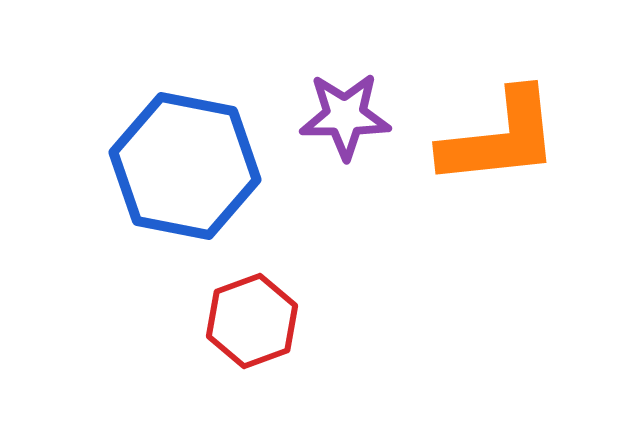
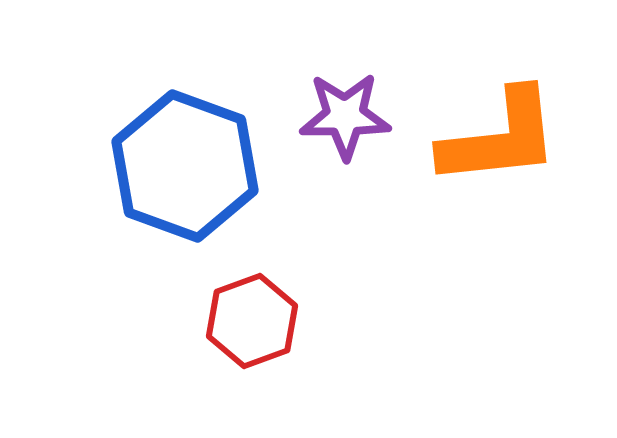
blue hexagon: rotated 9 degrees clockwise
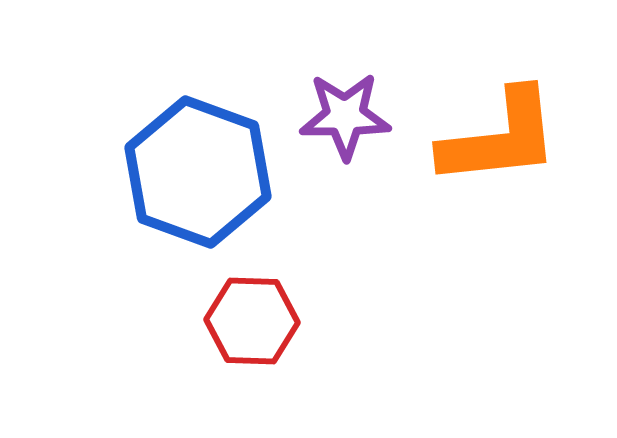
blue hexagon: moved 13 px right, 6 px down
red hexagon: rotated 22 degrees clockwise
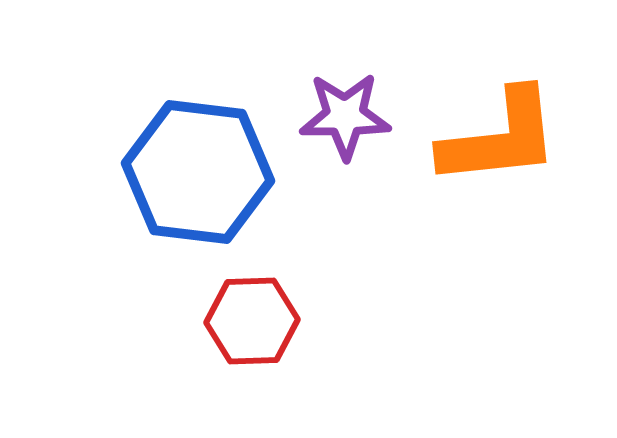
blue hexagon: rotated 13 degrees counterclockwise
red hexagon: rotated 4 degrees counterclockwise
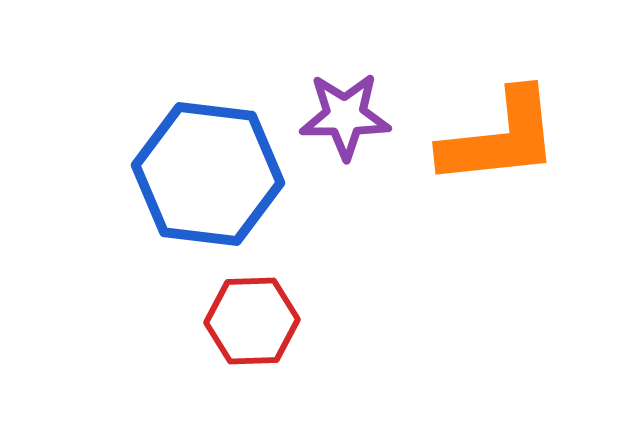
blue hexagon: moved 10 px right, 2 px down
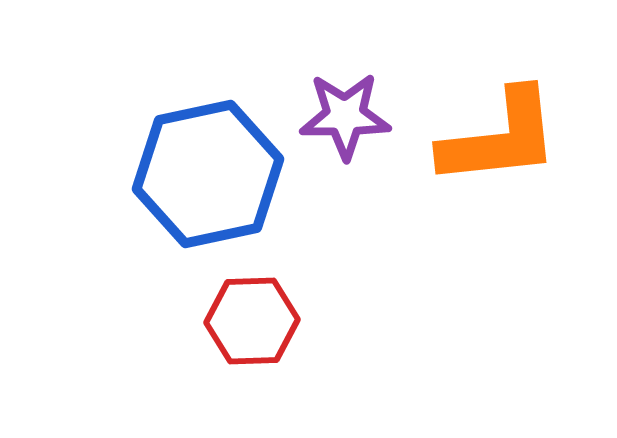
blue hexagon: rotated 19 degrees counterclockwise
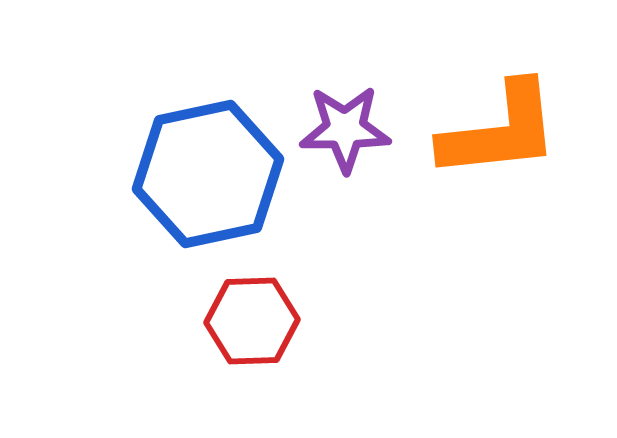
purple star: moved 13 px down
orange L-shape: moved 7 px up
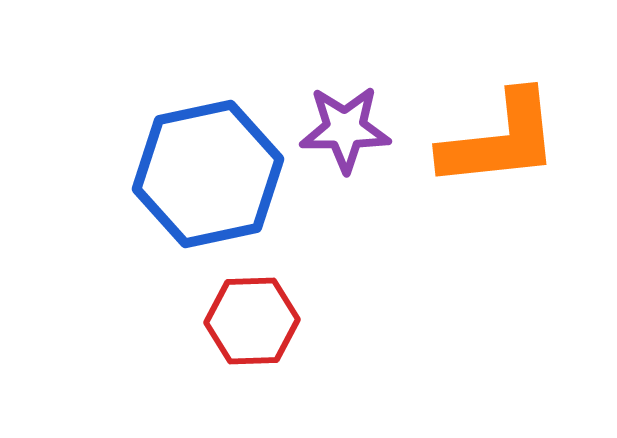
orange L-shape: moved 9 px down
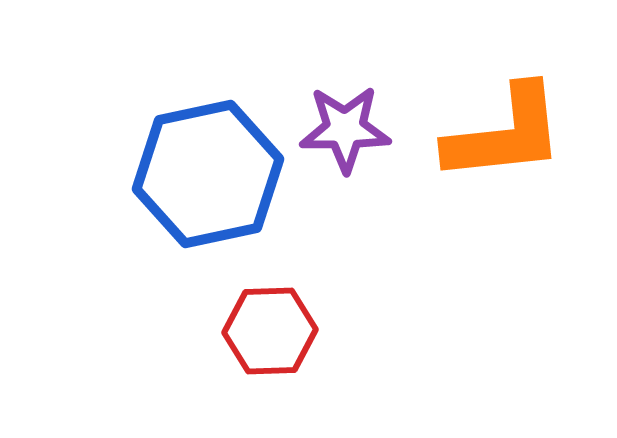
orange L-shape: moved 5 px right, 6 px up
red hexagon: moved 18 px right, 10 px down
